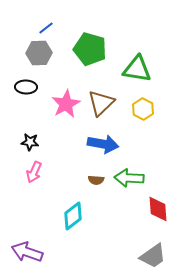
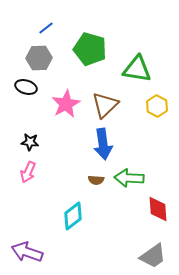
gray hexagon: moved 5 px down
black ellipse: rotated 15 degrees clockwise
brown triangle: moved 4 px right, 2 px down
yellow hexagon: moved 14 px right, 3 px up
blue arrow: rotated 72 degrees clockwise
pink arrow: moved 6 px left
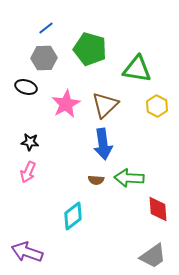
gray hexagon: moved 5 px right
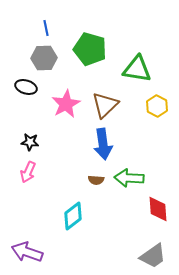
blue line: rotated 63 degrees counterclockwise
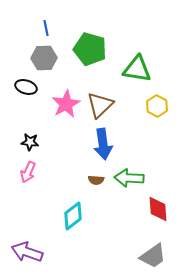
brown triangle: moved 5 px left
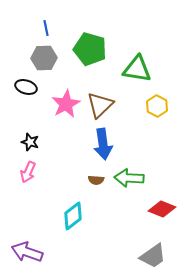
black star: rotated 12 degrees clockwise
red diamond: moved 4 px right; rotated 64 degrees counterclockwise
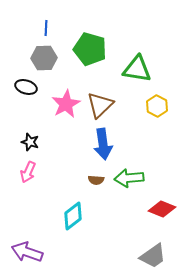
blue line: rotated 14 degrees clockwise
green arrow: rotated 8 degrees counterclockwise
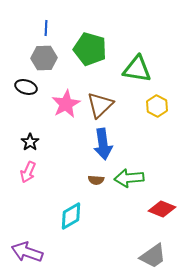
black star: rotated 18 degrees clockwise
cyan diamond: moved 2 px left; rotated 8 degrees clockwise
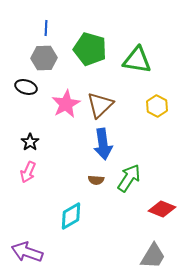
green triangle: moved 9 px up
green arrow: rotated 128 degrees clockwise
gray trapezoid: rotated 24 degrees counterclockwise
